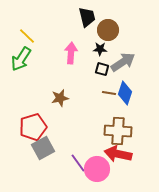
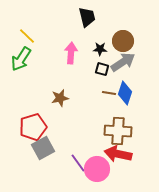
brown circle: moved 15 px right, 11 px down
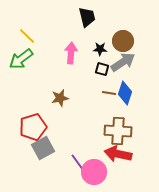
green arrow: rotated 20 degrees clockwise
pink circle: moved 3 px left, 3 px down
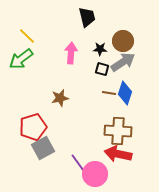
pink circle: moved 1 px right, 2 px down
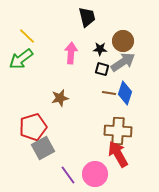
red arrow: rotated 48 degrees clockwise
purple line: moved 10 px left, 12 px down
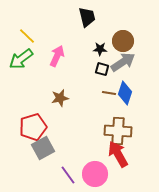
pink arrow: moved 14 px left, 3 px down; rotated 20 degrees clockwise
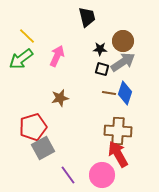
pink circle: moved 7 px right, 1 px down
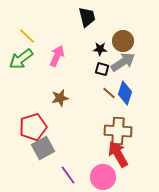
brown line: rotated 32 degrees clockwise
pink circle: moved 1 px right, 2 px down
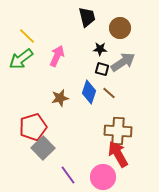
brown circle: moved 3 px left, 13 px up
blue diamond: moved 36 px left, 1 px up
gray square: rotated 15 degrees counterclockwise
